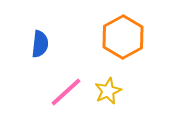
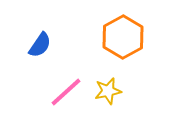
blue semicircle: moved 1 px down; rotated 28 degrees clockwise
yellow star: rotated 12 degrees clockwise
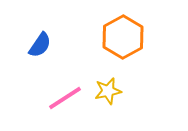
pink line: moved 1 px left, 6 px down; rotated 9 degrees clockwise
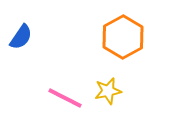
blue semicircle: moved 19 px left, 8 px up
pink line: rotated 60 degrees clockwise
